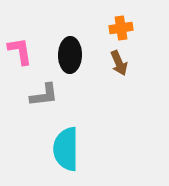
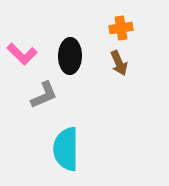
pink L-shape: moved 2 px right, 3 px down; rotated 144 degrees clockwise
black ellipse: moved 1 px down
gray L-shape: rotated 16 degrees counterclockwise
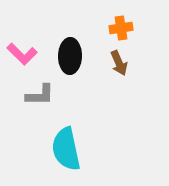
gray L-shape: moved 4 px left; rotated 24 degrees clockwise
cyan semicircle: rotated 12 degrees counterclockwise
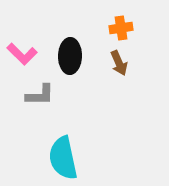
cyan semicircle: moved 3 px left, 9 px down
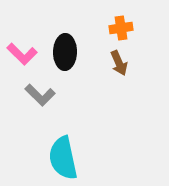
black ellipse: moved 5 px left, 4 px up
gray L-shape: rotated 44 degrees clockwise
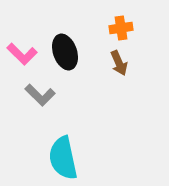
black ellipse: rotated 20 degrees counterclockwise
